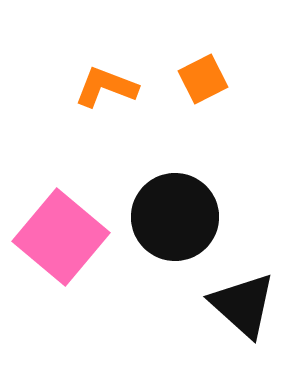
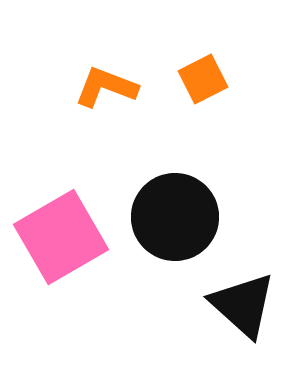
pink square: rotated 20 degrees clockwise
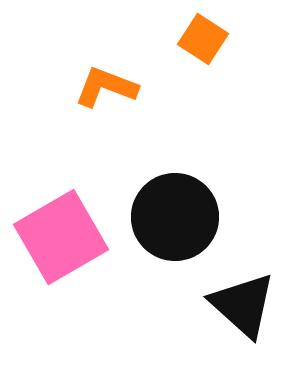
orange square: moved 40 px up; rotated 30 degrees counterclockwise
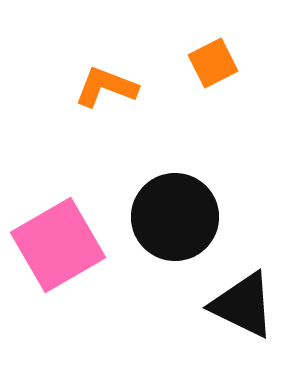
orange square: moved 10 px right, 24 px down; rotated 30 degrees clockwise
pink square: moved 3 px left, 8 px down
black triangle: rotated 16 degrees counterclockwise
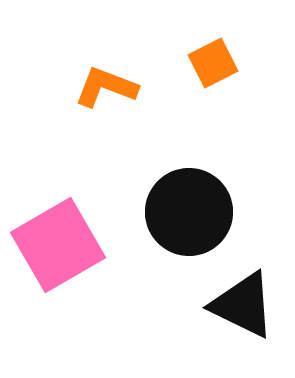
black circle: moved 14 px right, 5 px up
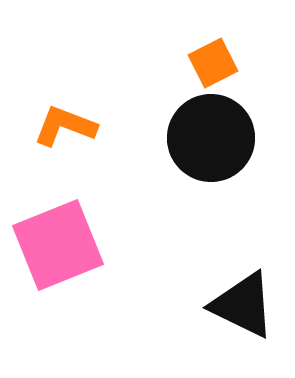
orange L-shape: moved 41 px left, 39 px down
black circle: moved 22 px right, 74 px up
pink square: rotated 8 degrees clockwise
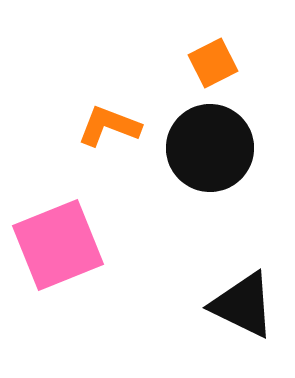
orange L-shape: moved 44 px right
black circle: moved 1 px left, 10 px down
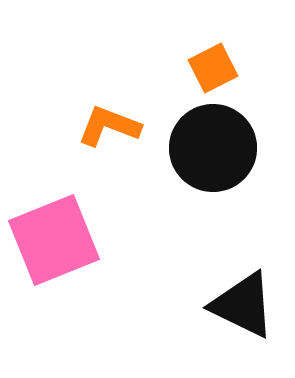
orange square: moved 5 px down
black circle: moved 3 px right
pink square: moved 4 px left, 5 px up
